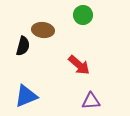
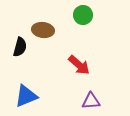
black semicircle: moved 3 px left, 1 px down
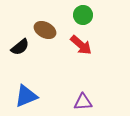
brown ellipse: moved 2 px right; rotated 20 degrees clockwise
black semicircle: rotated 36 degrees clockwise
red arrow: moved 2 px right, 20 px up
purple triangle: moved 8 px left, 1 px down
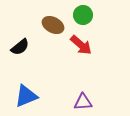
brown ellipse: moved 8 px right, 5 px up
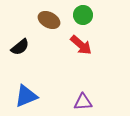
brown ellipse: moved 4 px left, 5 px up
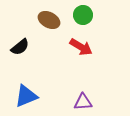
red arrow: moved 2 px down; rotated 10 degrees counterclockwise
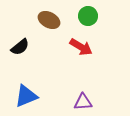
green circle: moved 5 px right, 1 px down
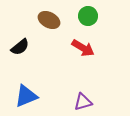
red arrow: moved 2 px right, 1 px down
purple triangle: rotated 12 degrees counterclockwise
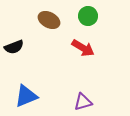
black semicircle: moved 6 px left; rotated 18 degrees clockwise
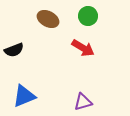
brown ellipse: moved 1 px left, 1 px up
black semicircle: moved 3 px down
blue triangle: moved 2 px left
